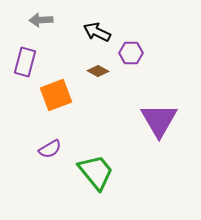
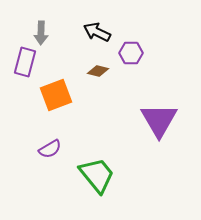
gray arrow: moved 13 px down; rotated 85 degrees counterclockwise
brown diamond: rotated 15 degrees counterclockwise
green trapezoid: moved 1 px right, 3 px down
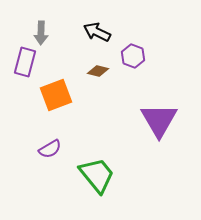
purple hexagon: moved 2 px right, 3 px down; rotated 20 degrees clockwise
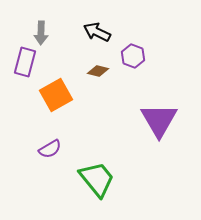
orange square: rotated 8 degrees counterclockwise
green trapezoid: moved 4 px down
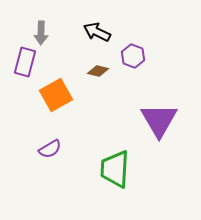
green trapezoid: moved 18 px right, 10 px up; rotated 138 degrees counterclockwise
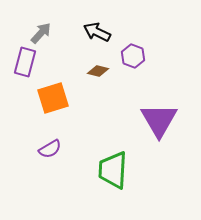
gray arrow: rotated 140 degrees counterclockwise
orange square: moved 3 px left, 3 px down; rotated 12 degrees clockwise
green trapezoid: moved 2 px left, 1 px down
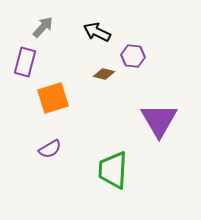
gray arrow: moved 2 px right, 6 px up
purple hexagon: rotated 15 degrees counterclockwise
brown diamond: moved 6 px right, 3 px down
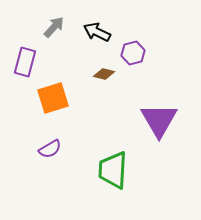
gray arrow: moved 11 px right
purple hexagon: moved 3 px up; rotated 20 degrees counterclockwise
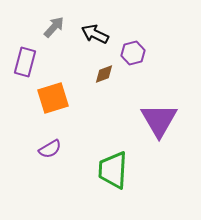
black arrow: moved 2 px left, 2 px down
brown diamond: rotated 35 degrees counterclockwise
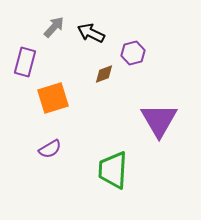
black arrow: moved 4 px left, 1 px up
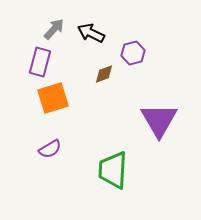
gray arrow: moved 2 px down
purple rectangle: moved 15 px right
